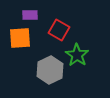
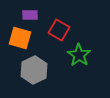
orange square: rotated 20 degrees clockwise
green star: moved 2 px right
gray hexagon: moved 16 px left
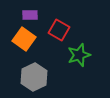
orange square: moved 4 px right, 1 px down; rotated 20 degrees clockwise
green star: rotated 20 degrees clockwise
gray hexagon: moved 7 px down
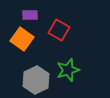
orange square: moved 2 px left
green star: moved 11 px left, 15 px down
gray hexagon: moved 2 px right, 3 px down
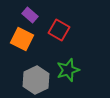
purple rectangle: rotated 42 degrees clockwise
orange square: rotated 10 degrees counterclockwise
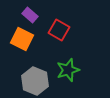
gray hexagon: moved 1 px left, 1 px down; rotated 12 degrees counterclockwise
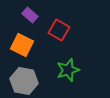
orange square: moved 6 px down
gray hexagon: moved 11 px left; rotated 12 degrees counterclockwise
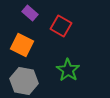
purple rectangle: moved 2 px up
red square: moved 2 px right, 4 px up
green star: rotated 20 degrees counterclockwise
